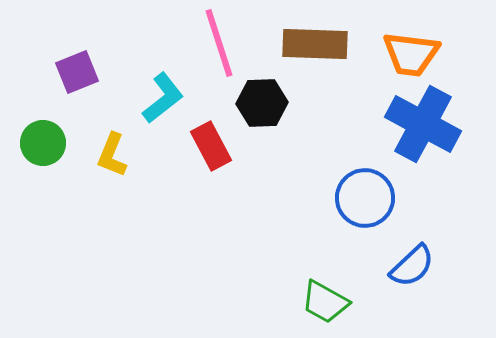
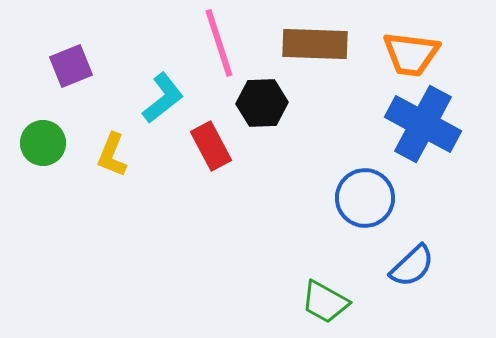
purple square: moved 6 px left, 6 px up
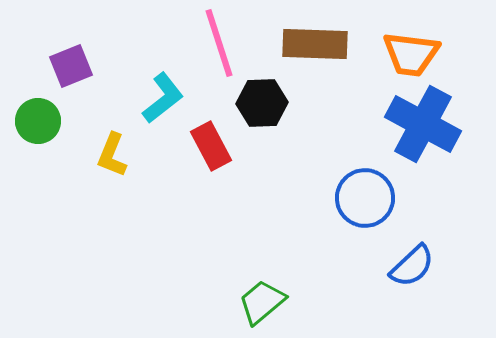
green circle: moved 5 px left, 22 px up
green trapezoid: moved 63 px left; rotated 111 degrees clockwise
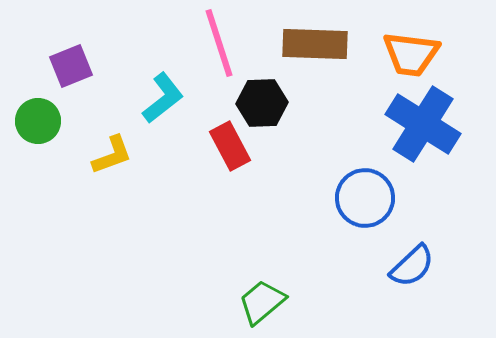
blue cross: rotated 4 degrees clockwise
red rectangle: moved 19 px right
yellow L-shape: rotated 132 degrees counterclockwise
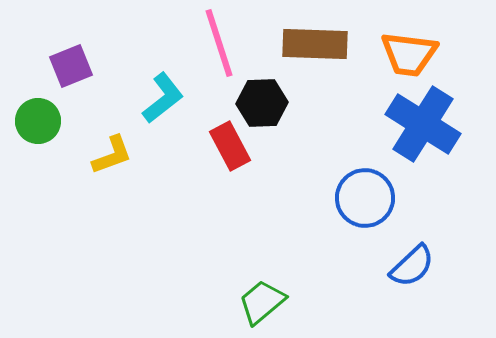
orange trapezoid: moved 2 px left
